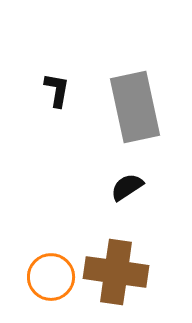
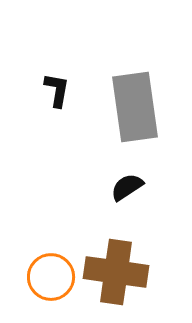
gray rectangle: rotated 4 degrees clockwise
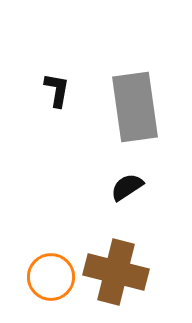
brown cross: rotated 6 degrees clockwise
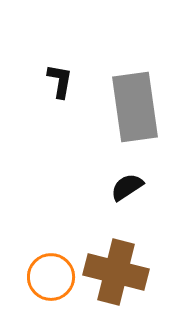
black L-shape: moved 3 px right, 9 px up
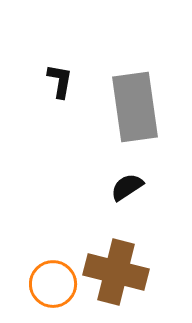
orange circle: moved 2 px right, 7 px down
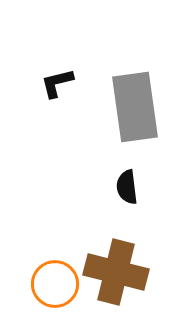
black L-shape: moved 3 px left, 2 px down; rotated 114 degrees counterclockwise
black semicircle: rotated 64 degrees counterclockwise
orange circle: moved 2 px right
